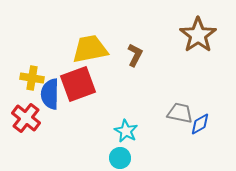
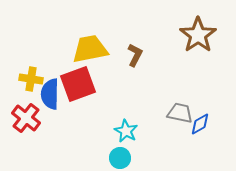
yellow cross: moved 1 px left, 1 px down
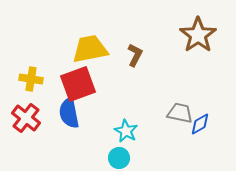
blue semicircle: moved 19 px right, 19 px down; rotated 12 degrees counterclockwise
cyan circle: moved 1 px left
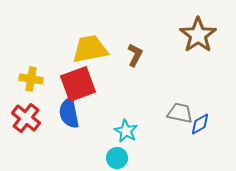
cyan circle: moved 2 px left
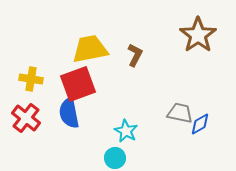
cyan circle: moved 2 px left
